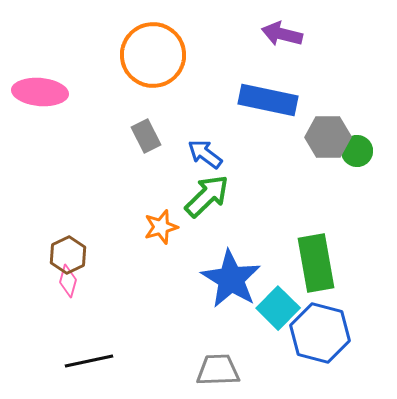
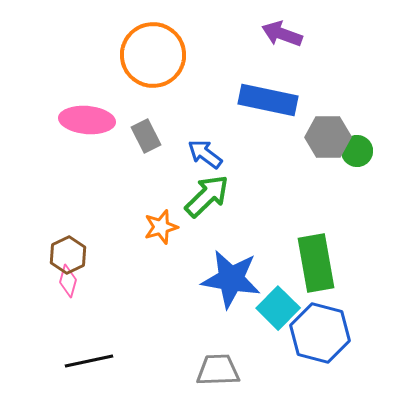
purple arrow: rotated 6 degrees clockwise
pink ellipse: moved 47 px right, 28 px down
blue star: rotated 22 degrees counterclockwise
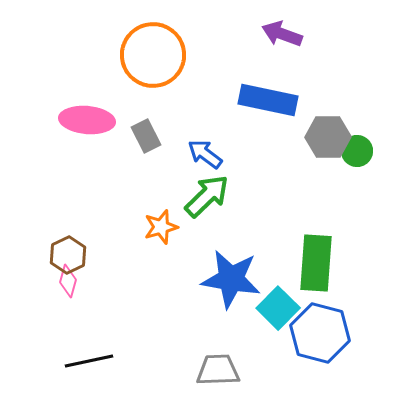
green rectangle: rotated 14 degrees clockwise
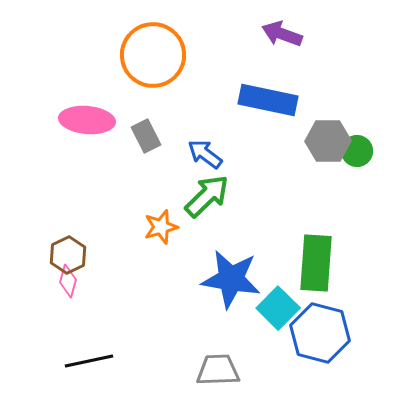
gray hexagon: moved 4 px down
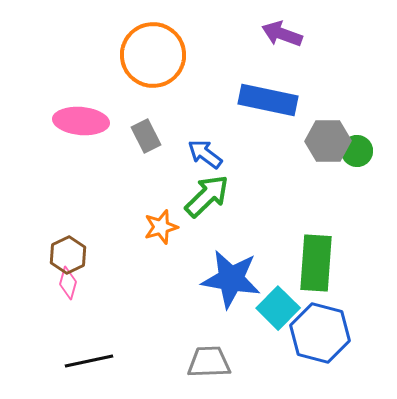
pink ellipse: moved 6 px left, 1 px down
pink diamond: moved 2 px down
gray trapezoid: moved 9 px left, 8 px up
